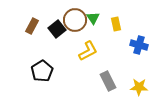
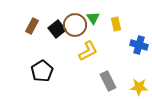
brown circle: moved 5 px down
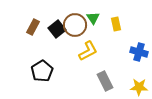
brown rectangle: moved 1 px right, 1 px down
blue cross: moved 7 px down
gray rectangle: moved 3 px left
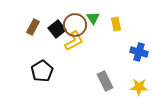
yellow L-shape: moved 14 px left, 10 px up
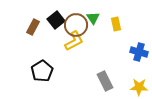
brown circle: moved 1 px right
black square: moved 1 px left, 9 px up
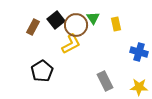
yellow L-shape: moved 3 px left, 3 px down
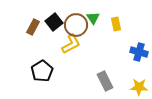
black square: moved 2 px left, 2 px down
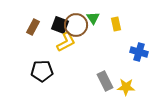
black square: moved 6 px right, 3 px down; rotated 30 degrees counterclockwise
yellow L-shape: moved 5 px left, 2 px up
black pentagon: rotated 30 degrees clockwise
yellow star: moved 13 px left
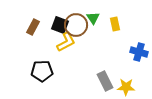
yellow rectangle: moved 1 px left
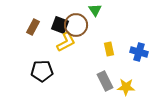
green triangle: moved 2 px right, 8 px up
yellow rectangle: moved 6 px left, 25 px down
